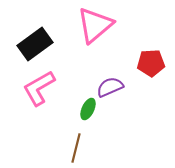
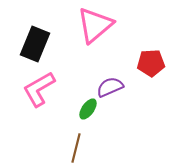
black rectangle: rotated 32 degrees counterclockwise
pink L-shape: moved 1 px down
green ellipse: rotated 10 degrees clockwise
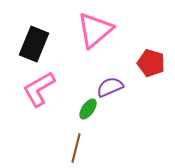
pink triangle: moved 5 px down
black rectangle: moved 1 px left
red pentagon: rotated 20 degrees clockwise
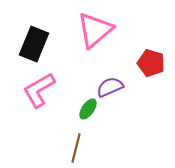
pink L-shape: moved 1 px down
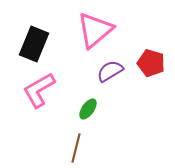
purple semicircle: moved 16 px up; rotated 8 degrees counterclockwise
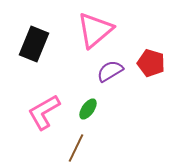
pink L-shape: moved 5 px right, 22 px down
brown line: rotated 12 degrees clockwise
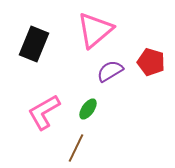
red pentagon: moved 1 px up
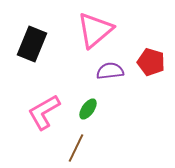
black rectangle: moved 2 px left
purple semicircle: rotated 24 degrees clockwise
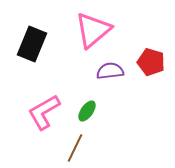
pink triangle: moved 2 px left
green ellipse: moved 1 px left, 2 px down
brown line: moved 1 px left
